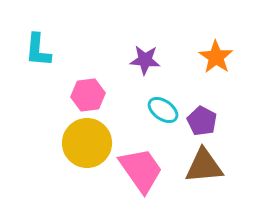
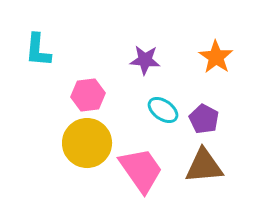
purple pentagon: moved 2 px right, 2 px up
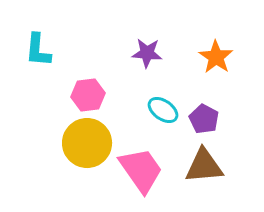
purple star: moved 2 px right, 7 px up
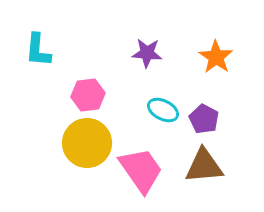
cyan ellipse: rotated 8 degrees counterclockwise
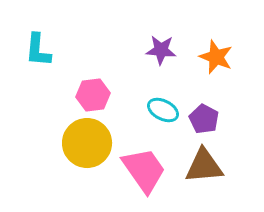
purple star: moved 14 px right, 3 px up
orange star: rotated 12 degrees counterclockwise
pink hexagon: moved 5 px right
pink trapezoid: moved 3 px right
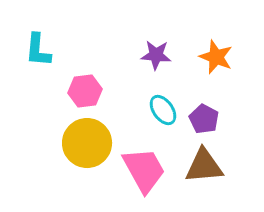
purple star: moved 5 px left, 5 px down
pink hexagon: moved 8 px left, 4 px up
cyan ellipse: rotated 28 degrees clockwise
pink trapezoid: rotated 6 degrees clockwise
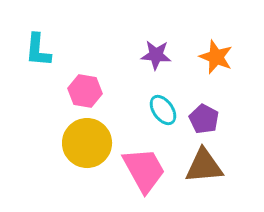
pink hexagon: rotated 16 degrees clockwise
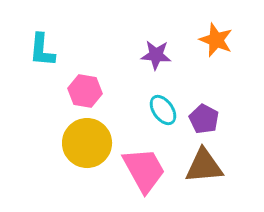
cyan L-shape: moved 4 px right
orange star: moved 17 px up
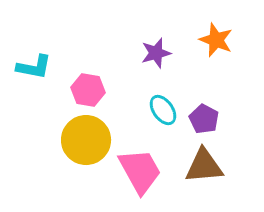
cyan L-shape: moved 8 px left, 17 px down; rotated 84 degrees counterclockwise
purple star: moved 2 px up; rotated 20 degrees counterclockwise
pink hexagon: moved 3 px right, 1 px up
yellow circle: moved 1 px left, 3 px up
pink trapezoid: moved 4 px left, 1 px down
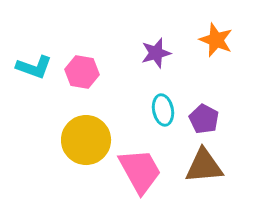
cyan L-shape: rotated 9 degrees clockwise
pink hexagon: moved 6 px left, 18 px up
cyan ellipse: rotated 24 degrees clockwise
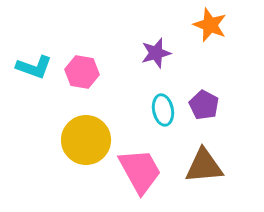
orange star: moved 6 px left, 15 px up
purple pentagon: moved 14 px up
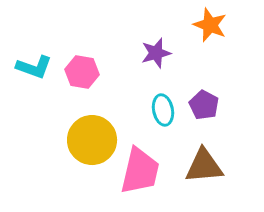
yellow circle: moved 6 px right
pink trapezoid: rotated 42 degrees clockwise
